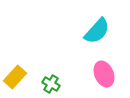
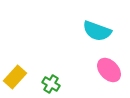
cyan semicircle: rotated 68 degrees clockwise
pink ellipse: moved 5 px right, 4 px up; rotated 20 degrees counterclockwise
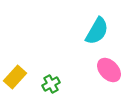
cyan semicircle: rotated 80 degrees counterclockwise
green cross: rotated 30 degrees clockwise
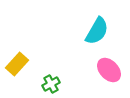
yellow rectangle: moved 2 px right, 13 px up
